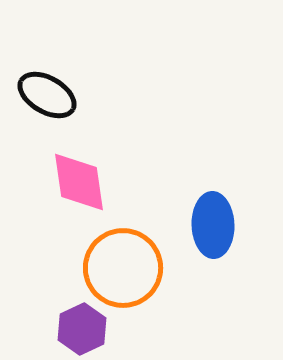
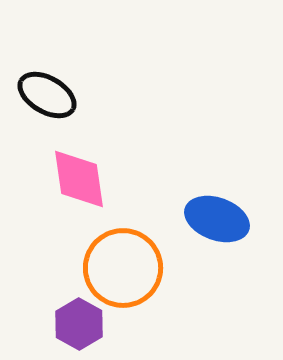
pink diamond: moved 3 px up
blue ellipse: moved 4 px right, 6 px up; rotated 68 degrees counterclockwise
purple hexagon: moved 3 px left, 5 px up; rotated 6 degrees counterclockwise
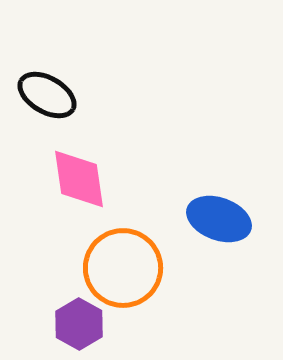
blue ellipse: moved 2 px right
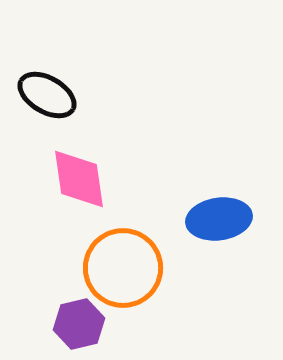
blue ellipse: rotated 28 degrees counterclockwise
purple hexagon: rotated 18 degrees clockwise
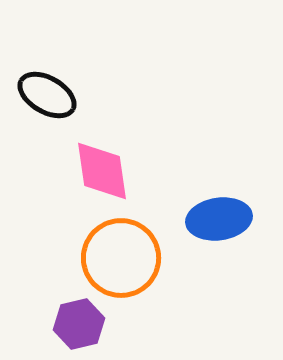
pink diamond: moved 23 px right, 8 px up
orange circle: moved 2 px left, 10 px up
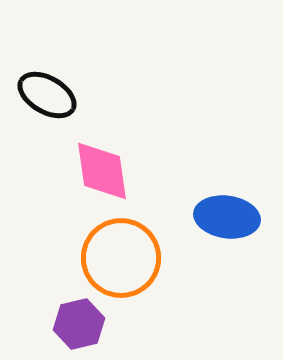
blue ellipse: moved 8 px right, 2 px up; rotated 16 degrees clockwise
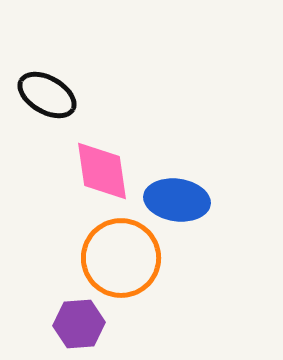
blue ellipse: moved 50 px left, 17 px up
purple hexagon: rotated 9 degrees clockwise
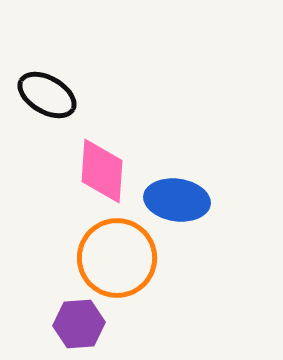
pink diamond: rotated 12 degrees clockwise
orange circle: moved 4 px left
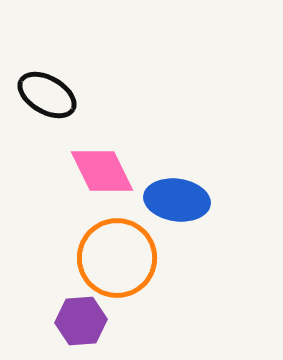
pink diamond: rotated 30 degrees counterclockwise
purple hexagon: moved 2 px right, 3 px up
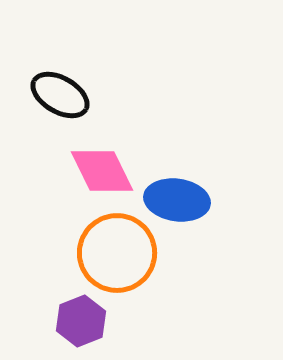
black ellipse: moved 13 px right
orange circle: moved 5 px up
purple hexagon: rotated 18 degrees counterclockwise
